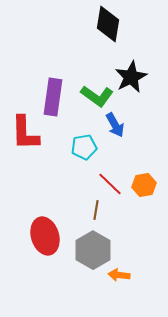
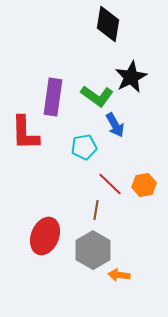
red ellipse: rotated 39 degrees clockwise
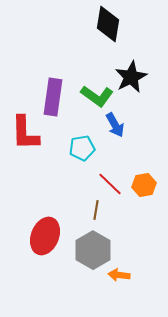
cyan pentagon: moved 2 px left, 1 px down
